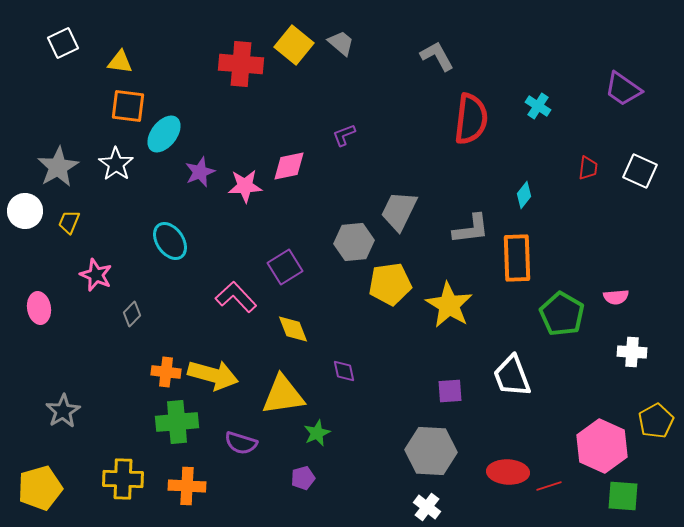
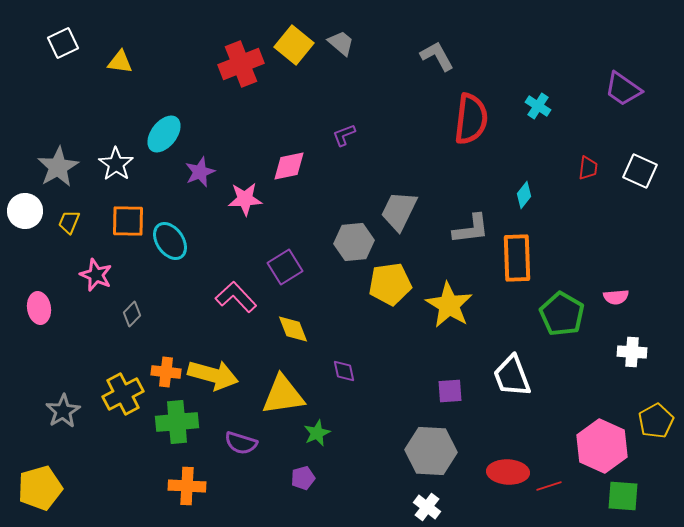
red cross at (241, 64): rotated 27 degrees counterclockwise
orange square at (128, 106): moved 115 px down; rotated 6 degrees counterclockwise
pink star at (245, 186): moved 13 px down
yellow cross at (123, 479): moved 85 px up; rotated 30 degrees counterclockwise
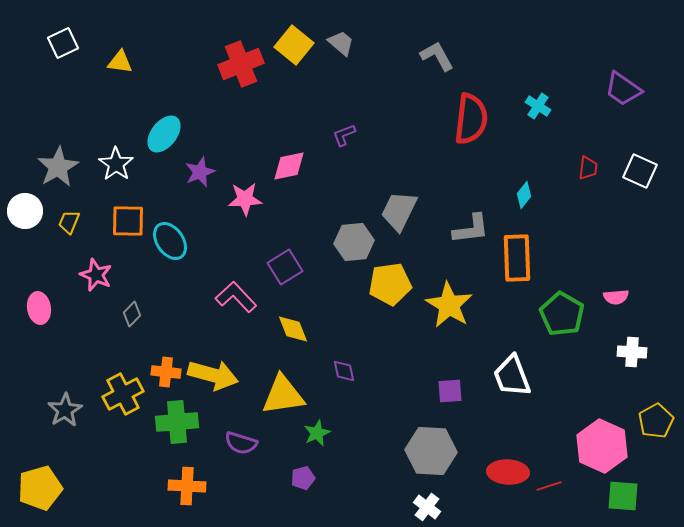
gray star at (63, 411): moved 2 px right, 1 px up
